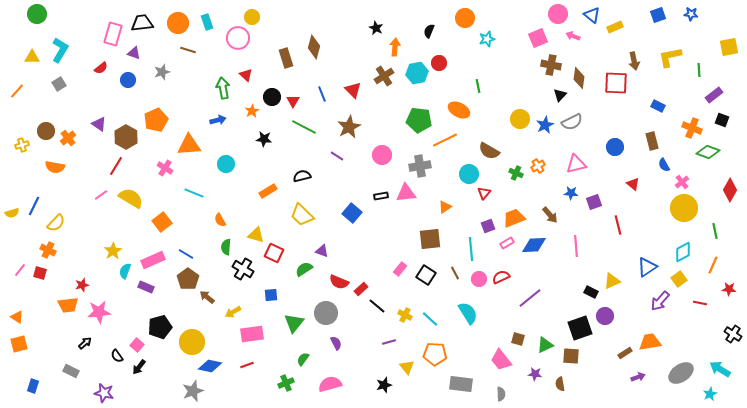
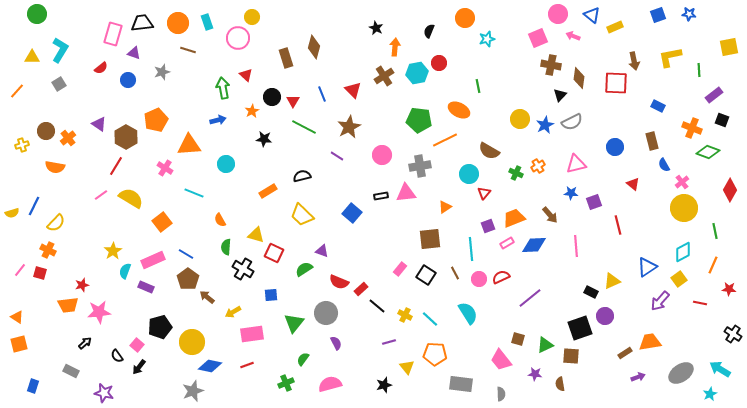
blue star at (691, 14): moved 2 px left
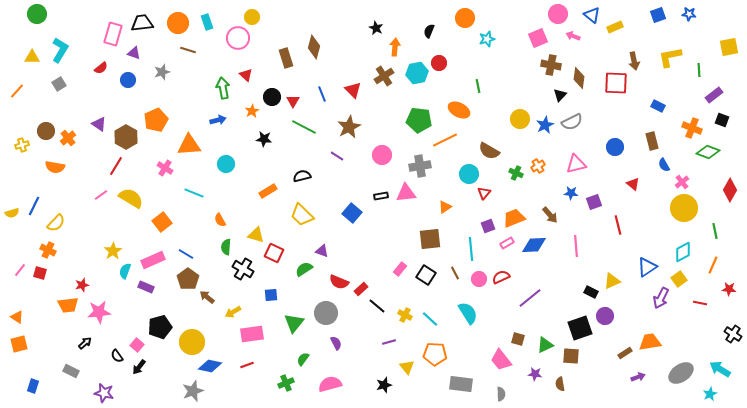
purple arrow at (660, 301): moved 1 px right, 3 px up; rotated 15 degrees counterclockwise
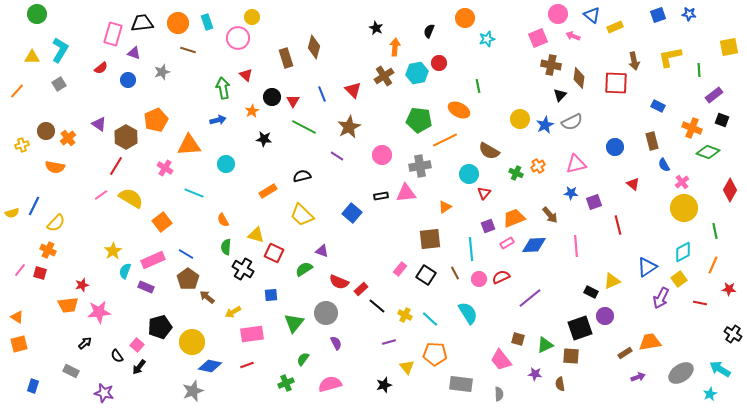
orange semicircle at (220, 220): moved 3 px right
gray semicircle at (501, 394): moved 2 px left
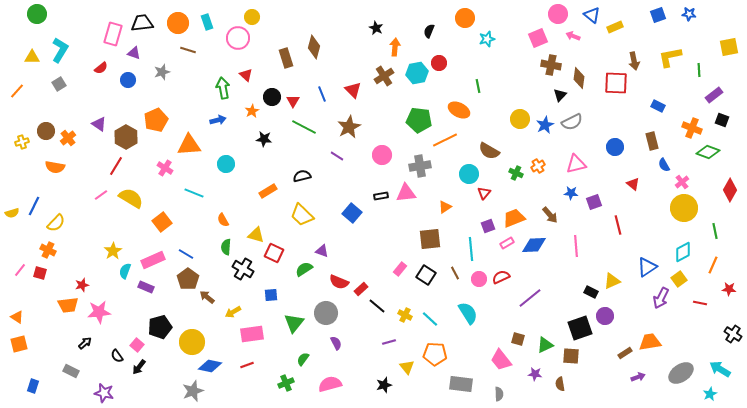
yellow cross at (22, 145): moved 3 px up
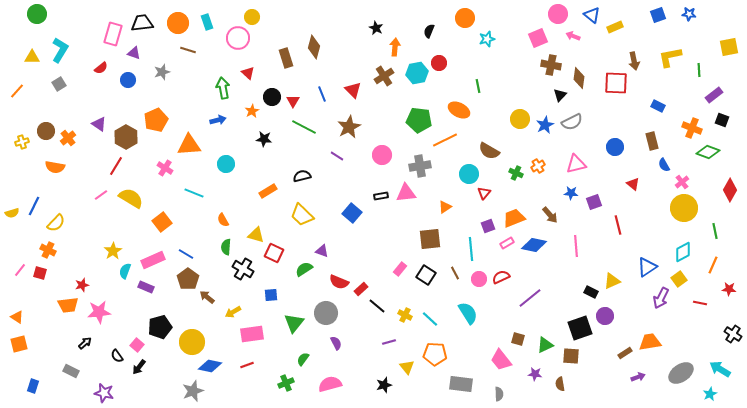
red triangle at (246, 75): moved 2 px right, 2 px up
blue diamond at (534, 245): rotated 15 degrees clockwise
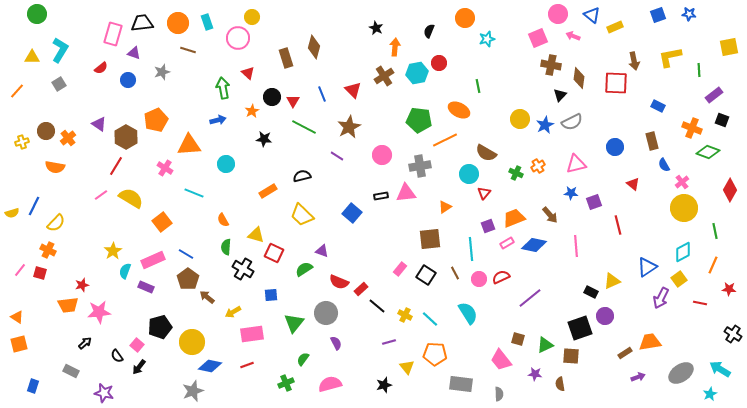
brown semicircle at (489, 151): moved 3 px left, 2 px down
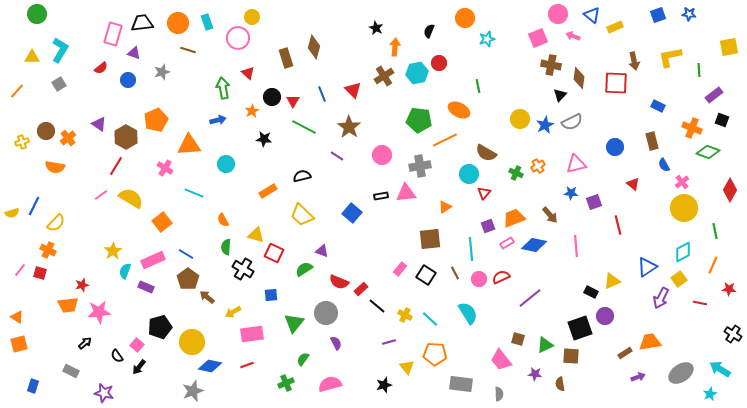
brown star at (349, 127): rotated 10 degrees counterclockwise
